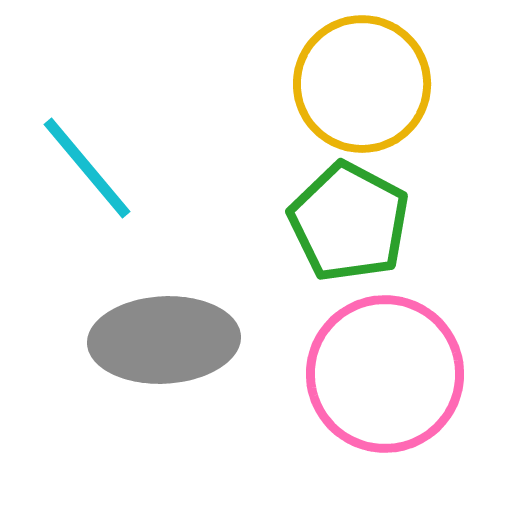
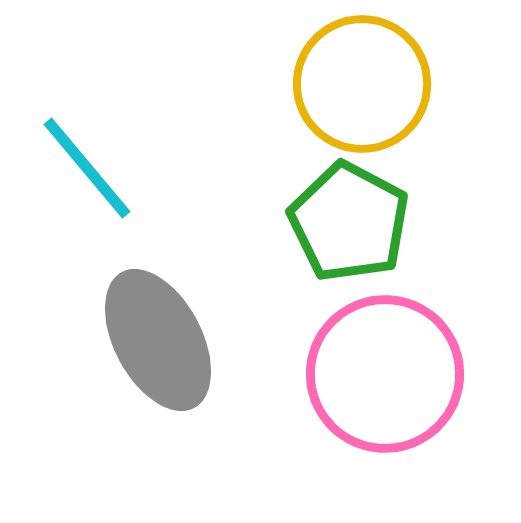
gray ellipse: moved 6 px left; rotated 65 degrees clockwise
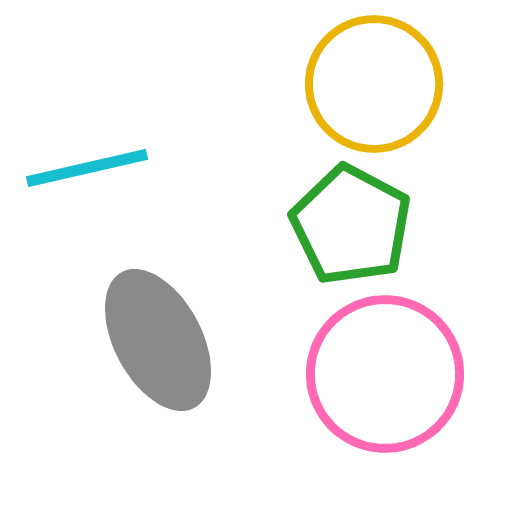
yellow circle: moved 12 px right
cyan line: rotated 63 degrees counterclockwise
green pentagon: moved 2 px right, 3 px down
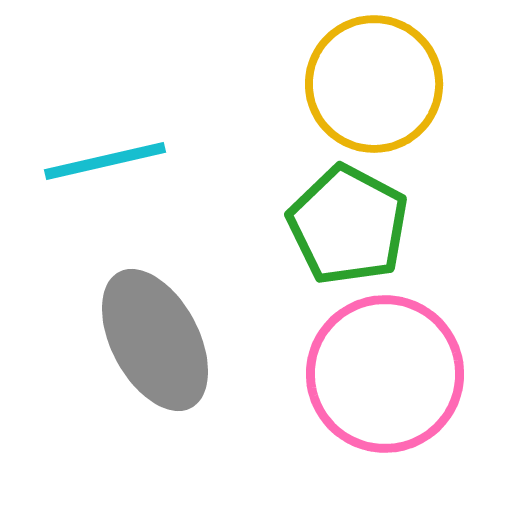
cyan line: moved 18 px right, 7 px up
green pentagon: moved 3 px left
gray ellipse: moved 3 px left
